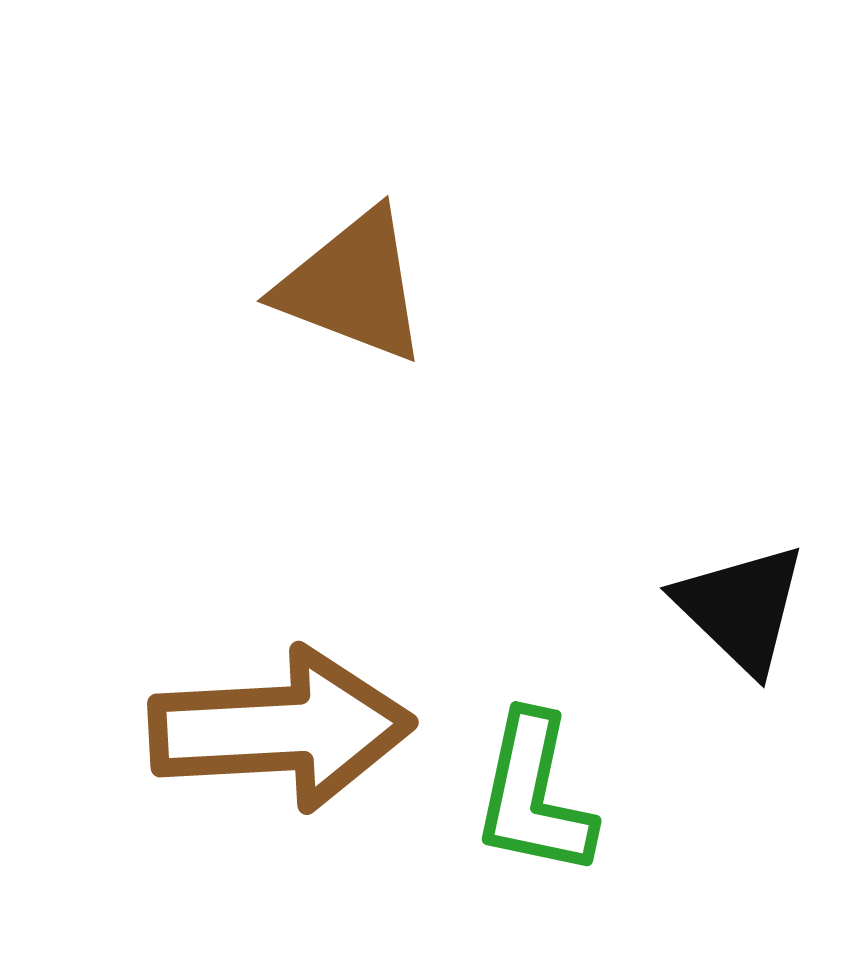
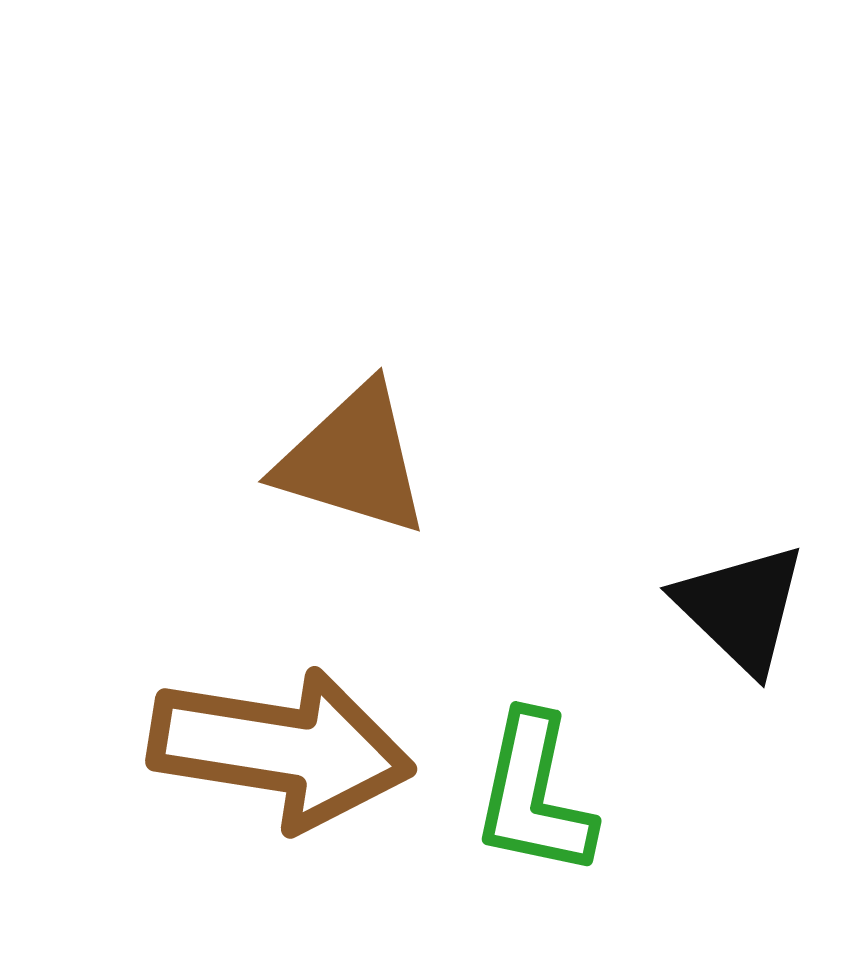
brown triangle: moved 174 px down; rotated 4 degrees counterclockwise
brown arrow: moved 20 px down; rotated 12 degrees clockwise
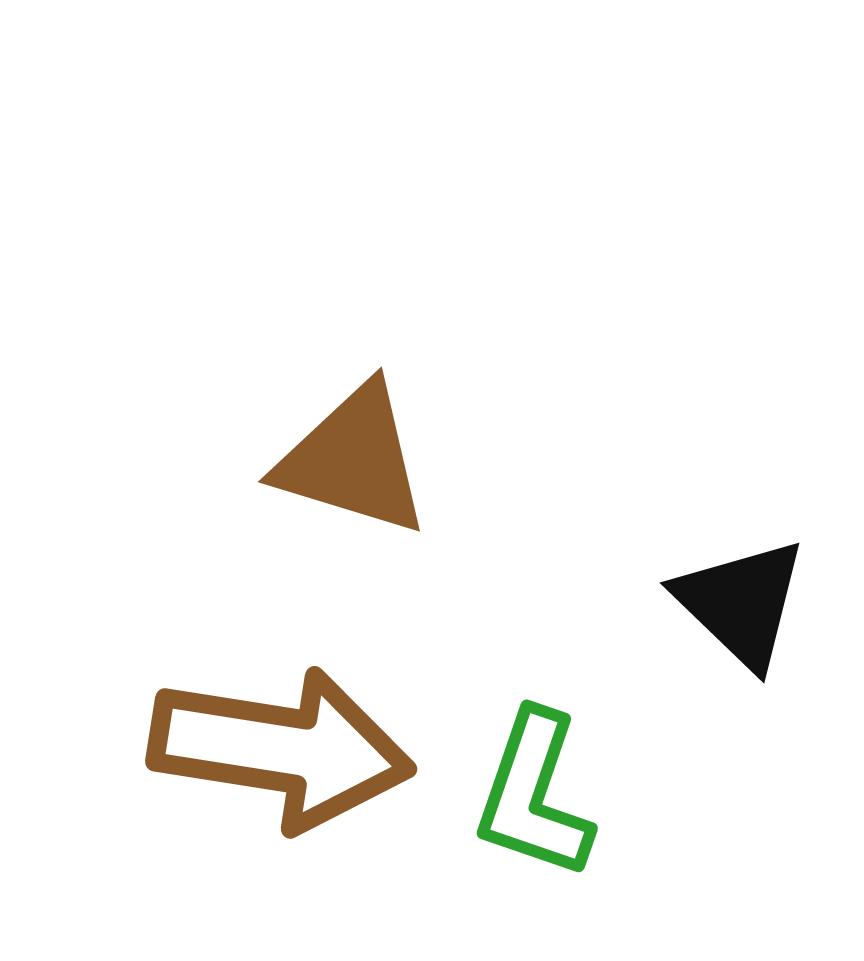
black triangle: moved 5 px up
green L-shape: rotated 7 degrees clockwise
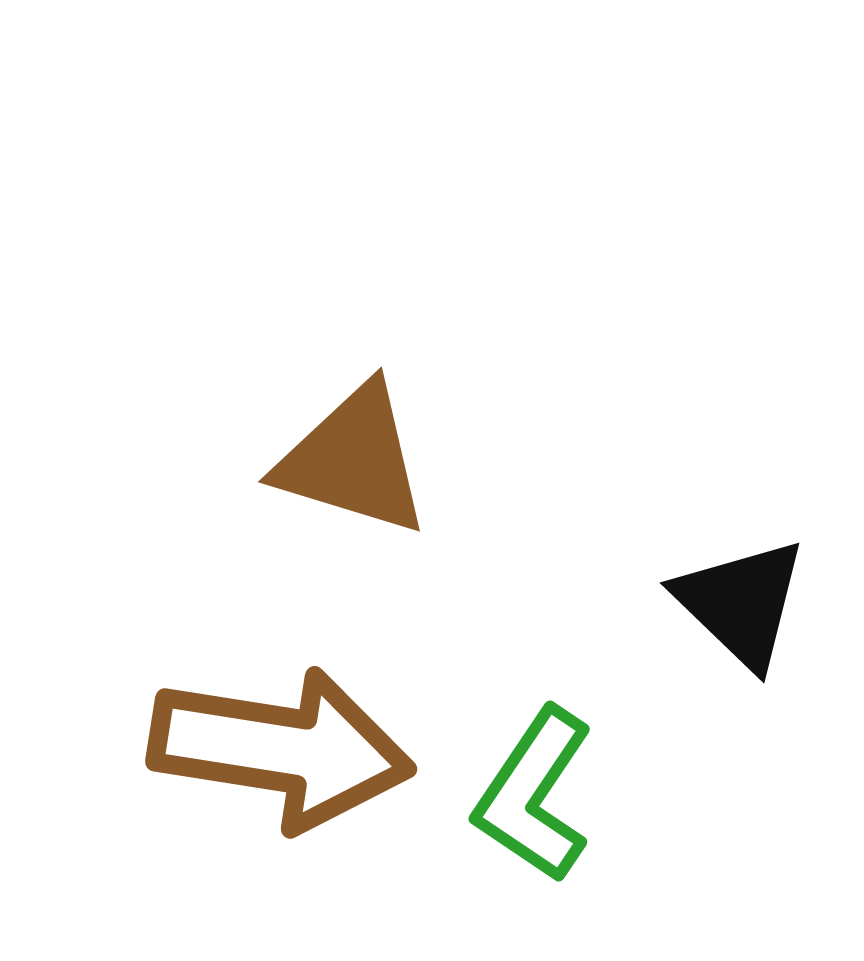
green L-shape: rotated 15 degrees clockwise
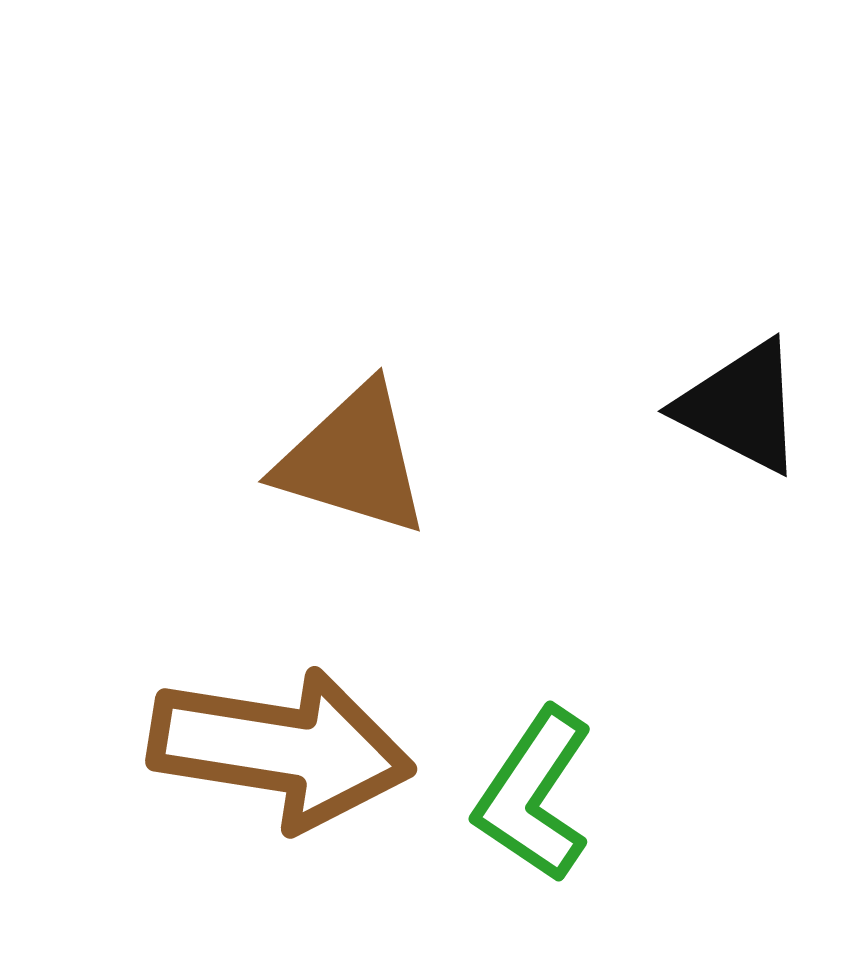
black triangle: moved 196 px up; rotated 17 degrees counterclockwise
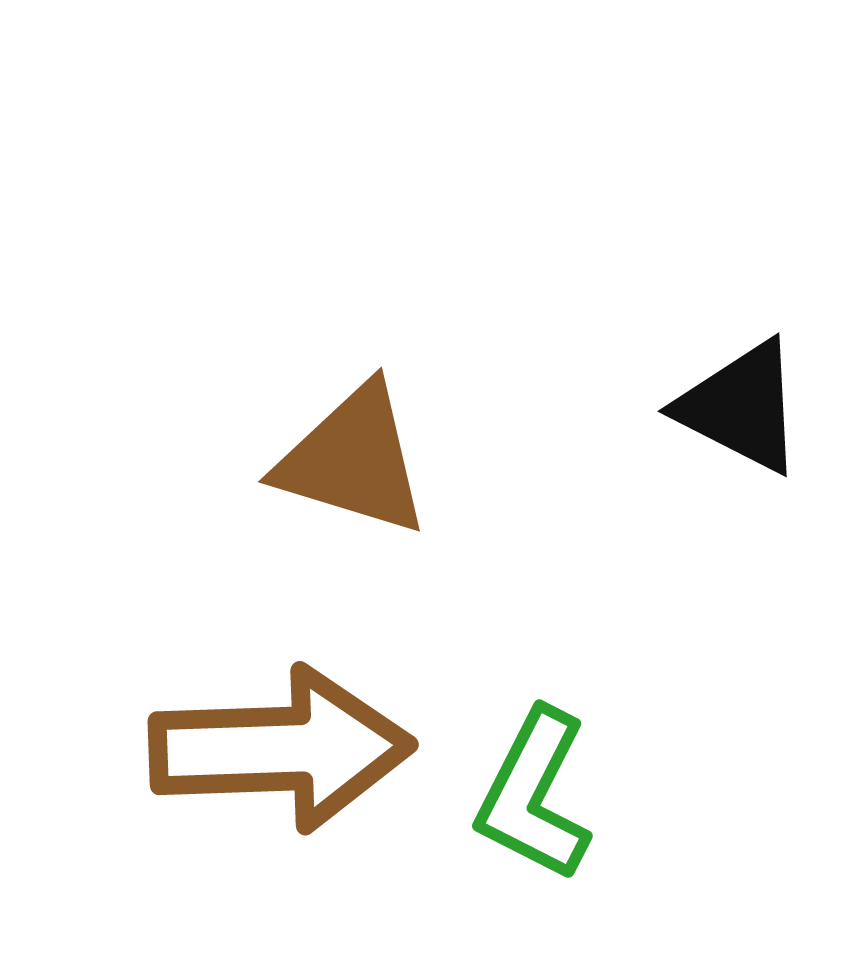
brown arrow: rotated 11 degrees counterclockwise
green L-shape: rotated 7 degrees counterclockwise
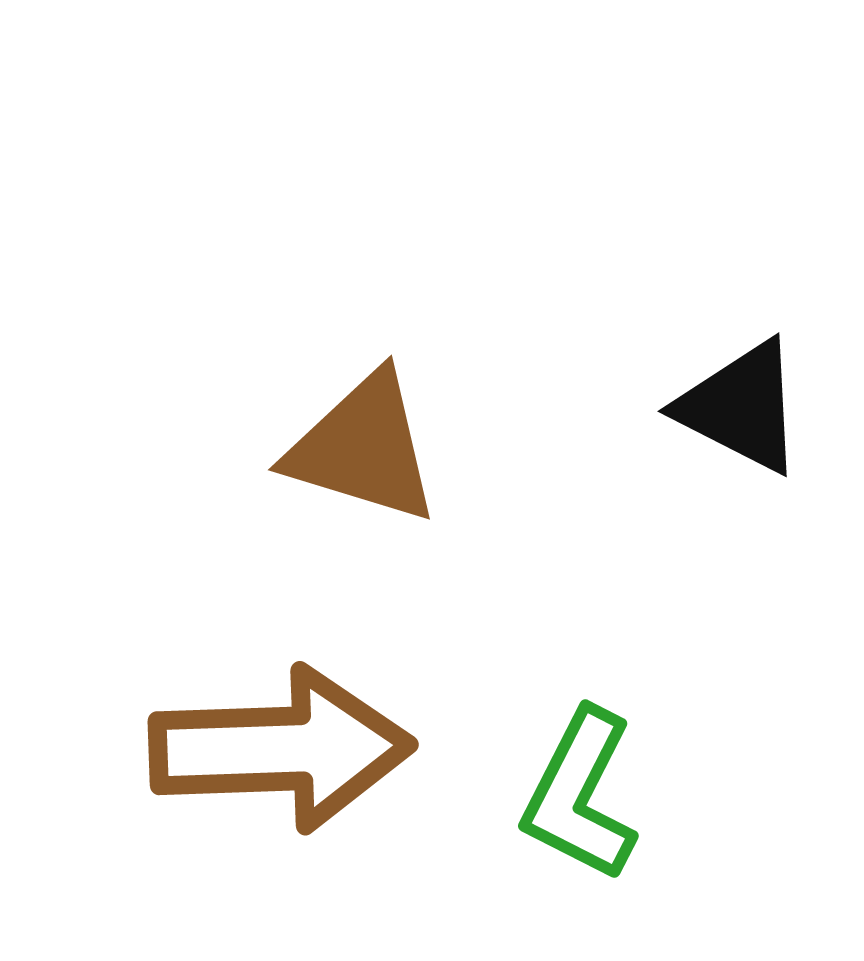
brown triangle: moved 10 px right, 12 px up
green L-shape: moved 46 px right
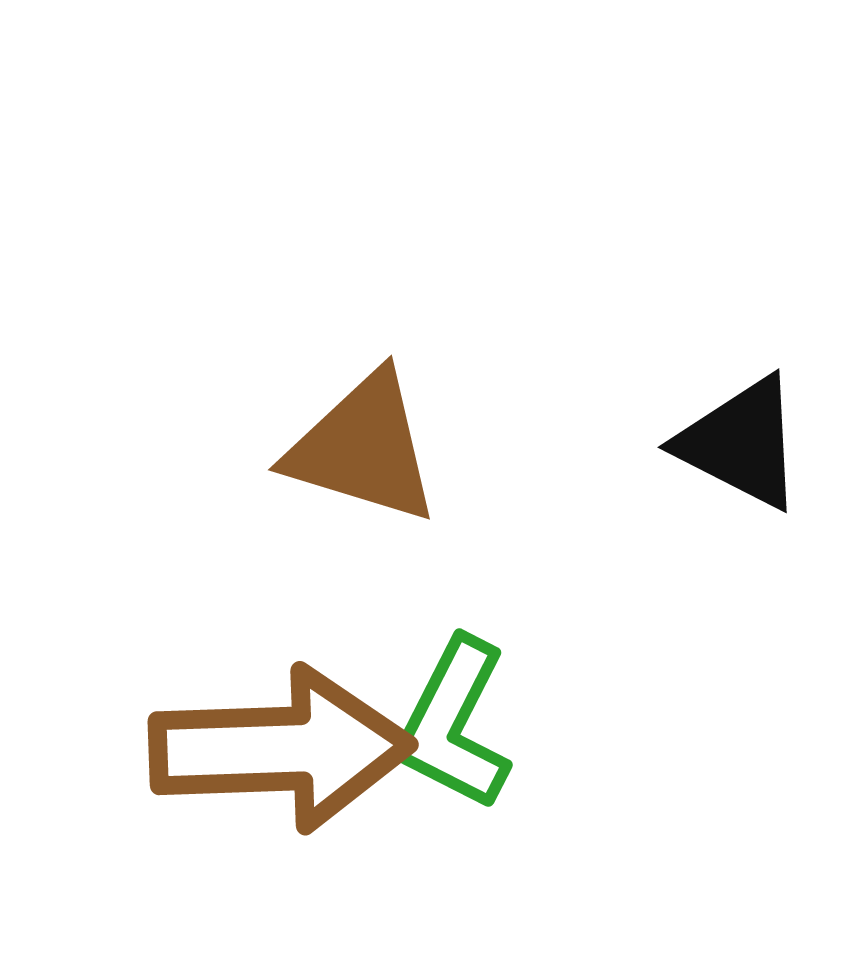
black triangle: moved 36 px down
green L-shape: moved 126 px left, 71 px up
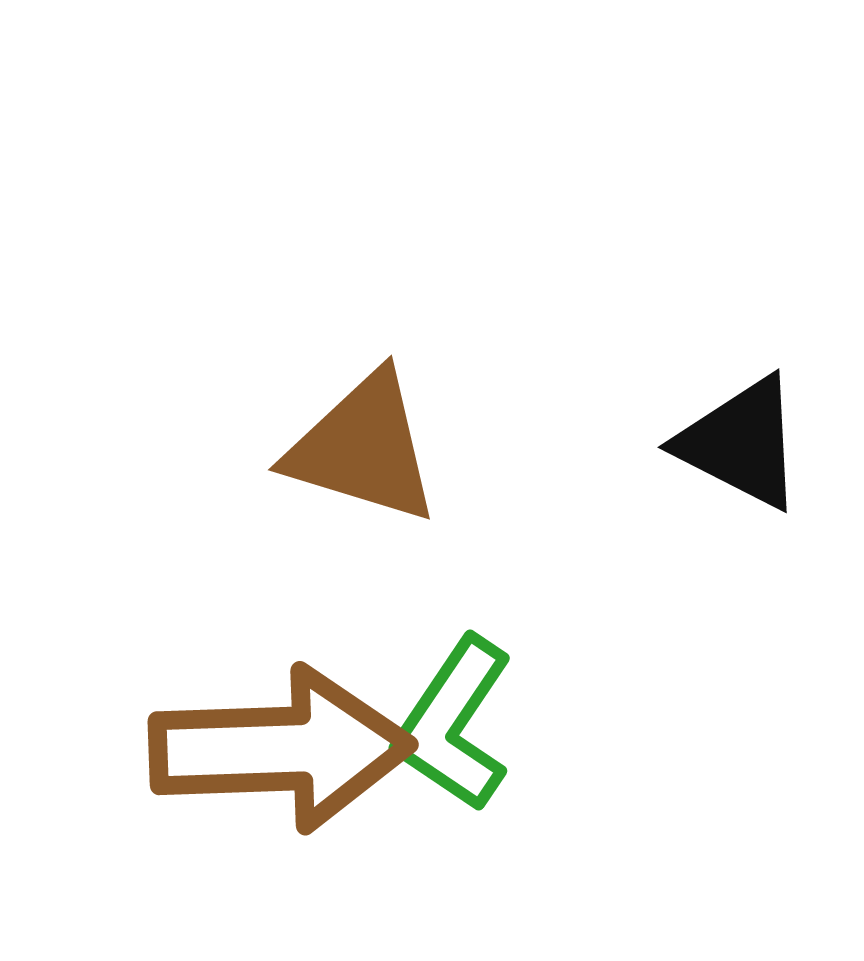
green L-shape: rotated 7 degrees clockwise
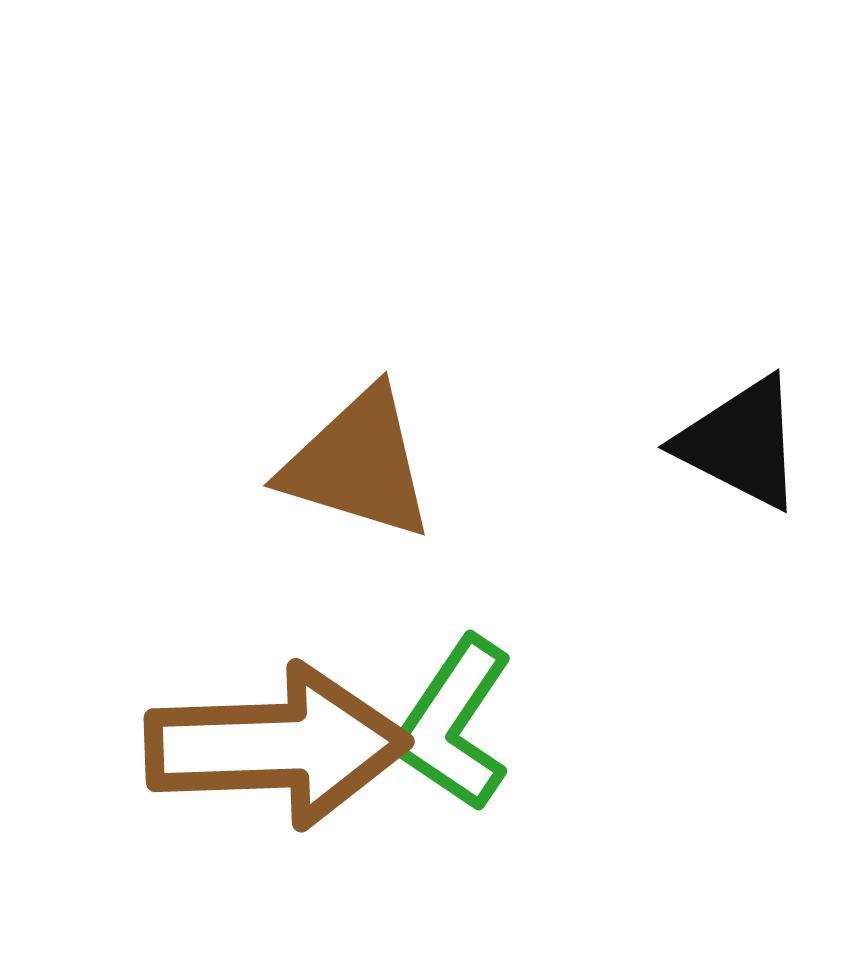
brown triangle: moved 5 px left, 16 px down
brown arrow: moved 4 px left, 3 px up
